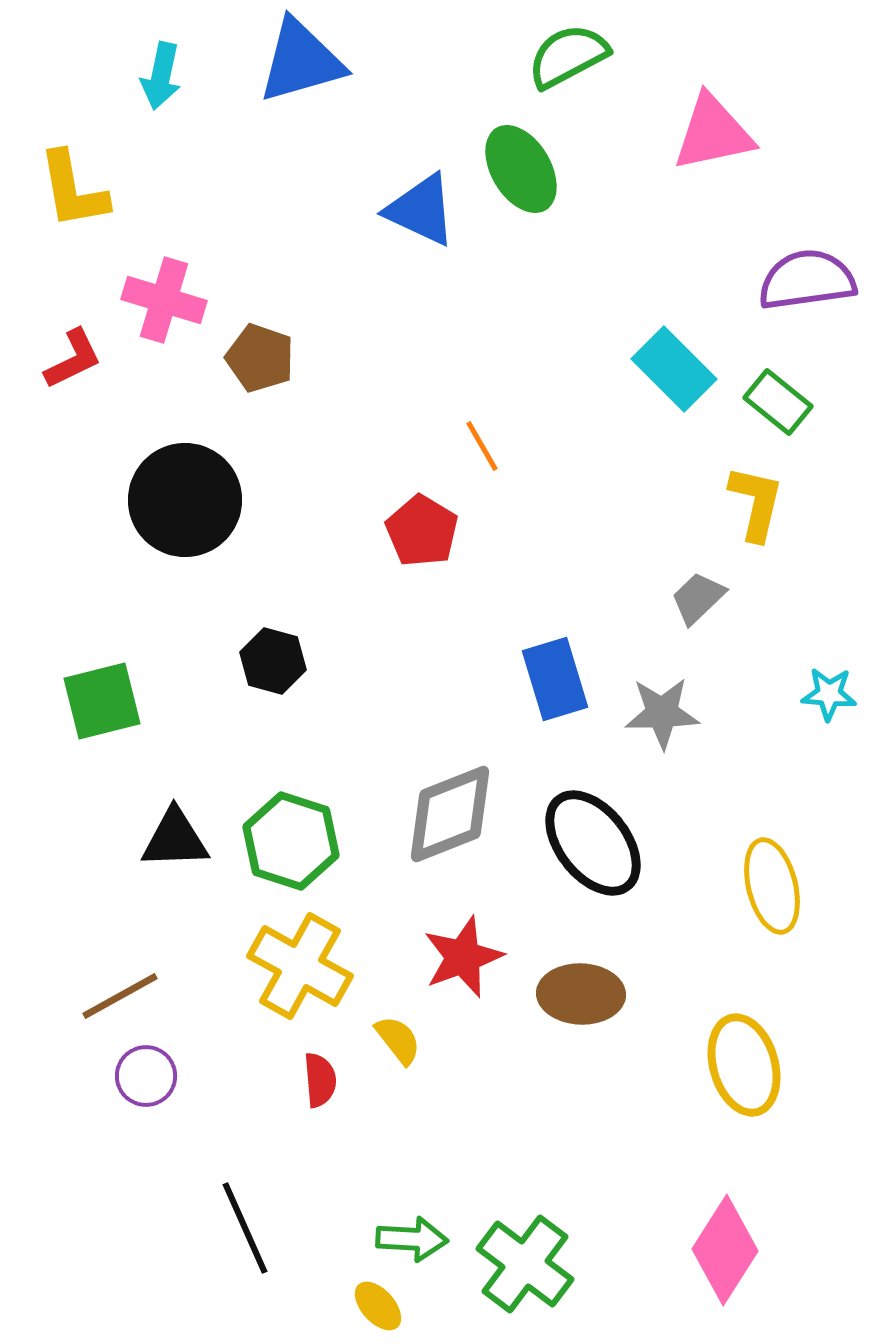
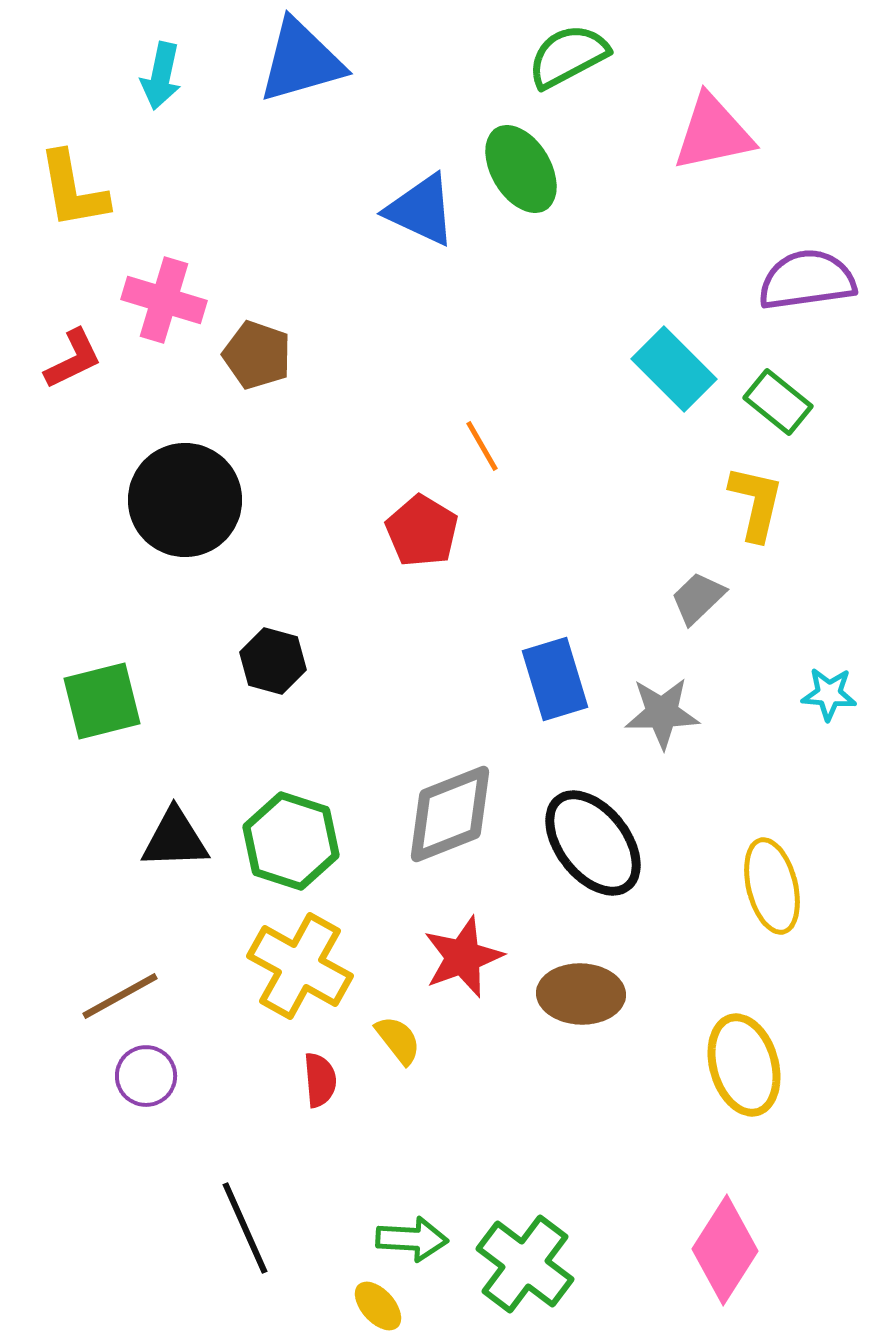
brown pentagon at (260, 358): moved 3 px left, 3 px up
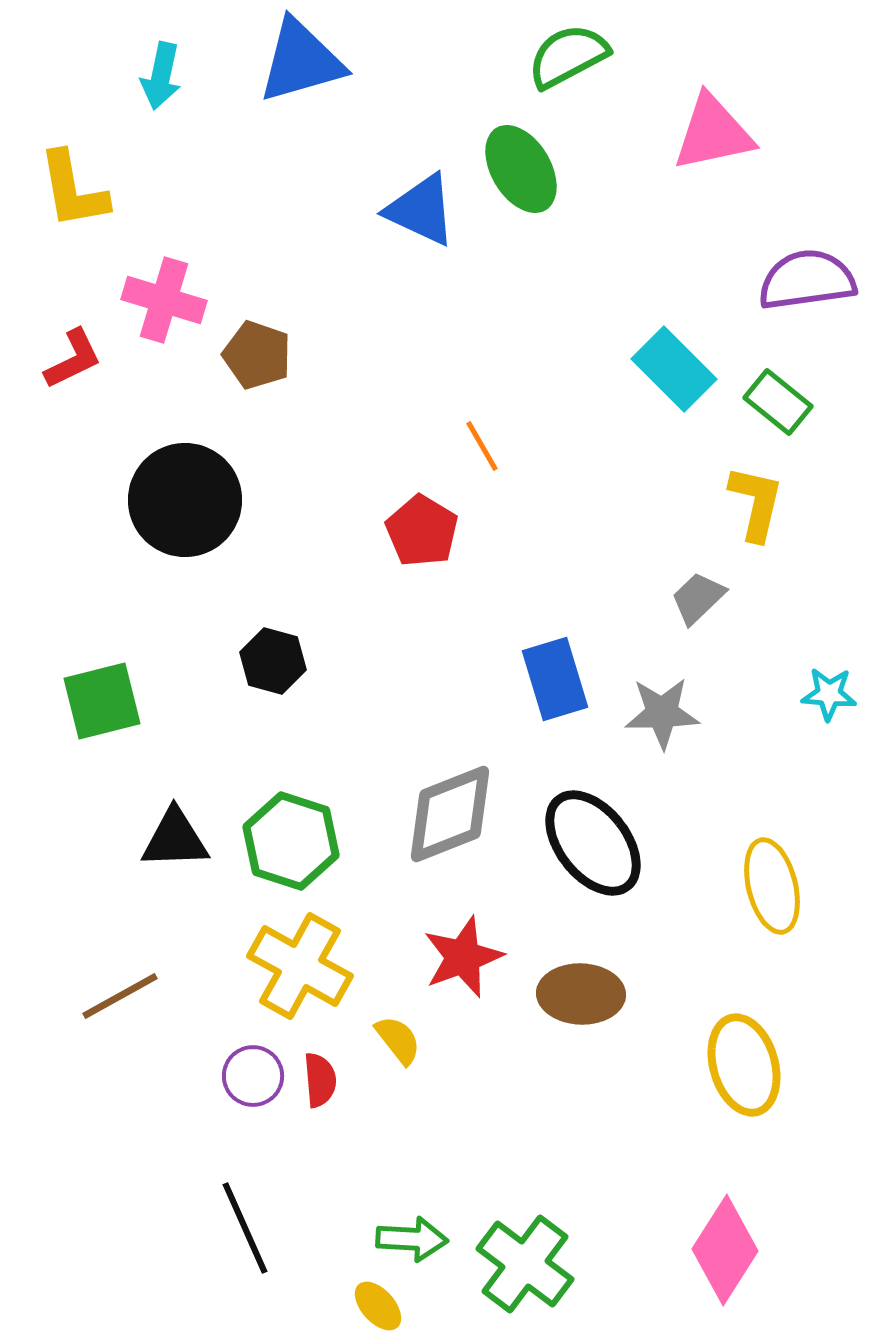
purple circle at (146, 1076): moved 107 px right
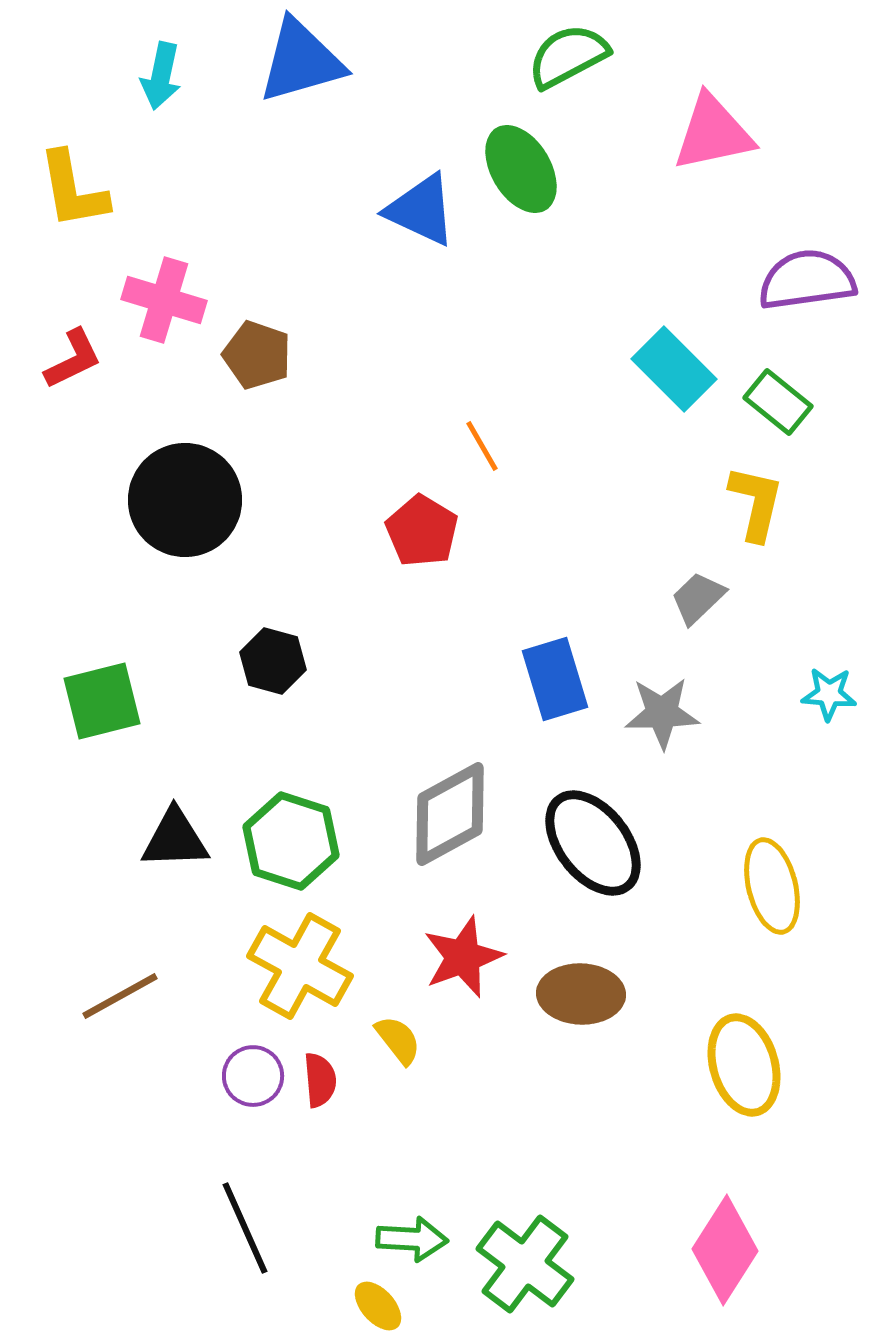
gray diamond at (450, 814): rotated 7 degrees counterclockwise
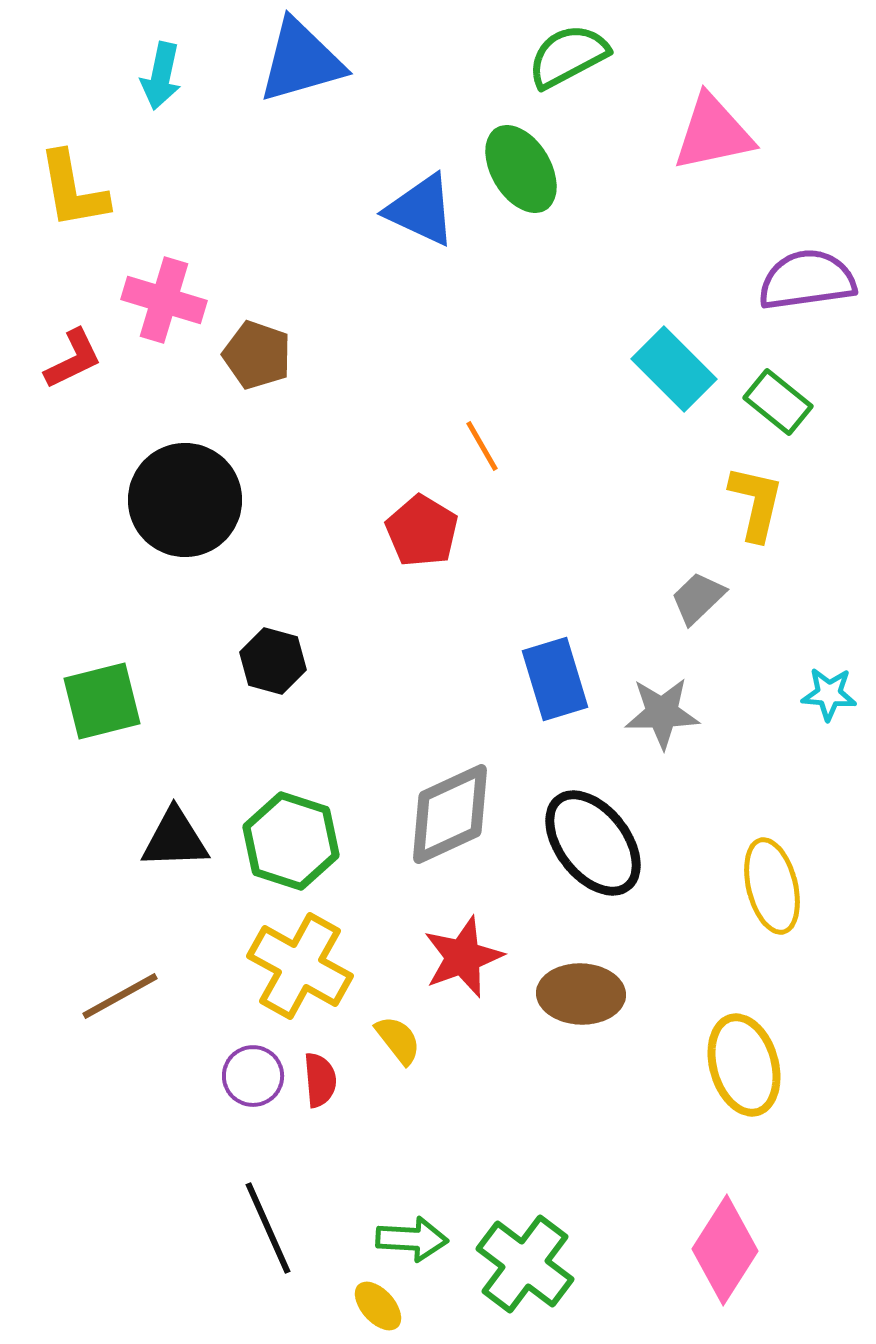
gray diamond at (450, 814): rotated 4 degrees clockwise
black line at (245, 1228): moved 23 px right
